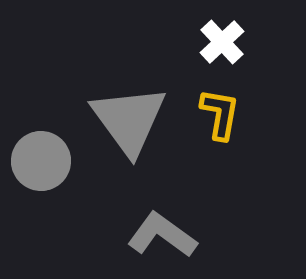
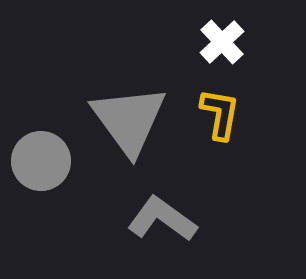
gray L-shape: moved 16 px up
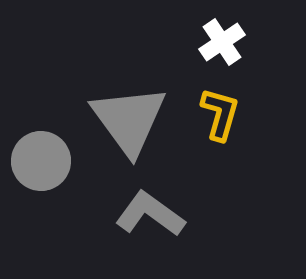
white cross: rotated 9 degrees clockwise
yellow L-shape: rotated 6 degrees clockwise
gray L-shape: moved 12 px left, 5 px up
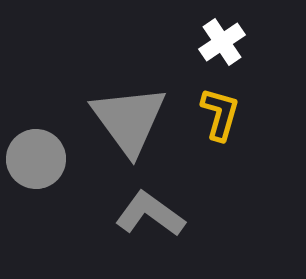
gray circle: moved 5 px left, 2 px up
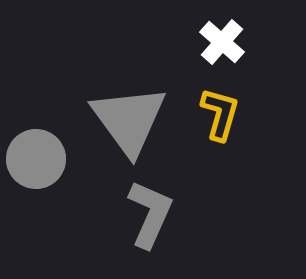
white cross: rotated 15 degrees counterclockwise
gray L-shape: rotated 78 degrees clockwise
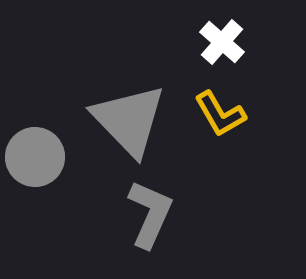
yellow L-shape: rotated 134 degrees clockwise
gray triangle: rotated 8 degrees counterclockwise
gray circle: moved 1 px left, 2 px up
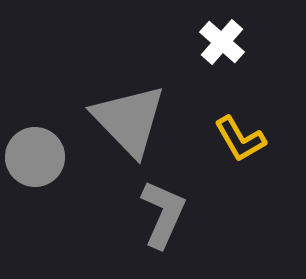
yellow L-shape: moved 20 px right, 25 px down
gray L-shape: moved 13 px right
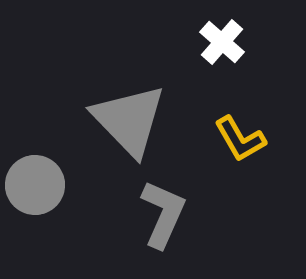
gray circle: moved 28 px down
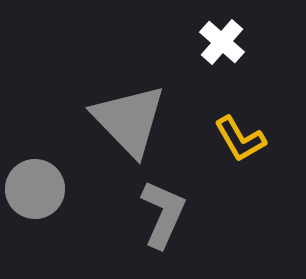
gray circle: moved 4 px down
